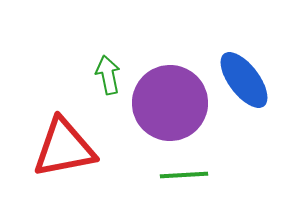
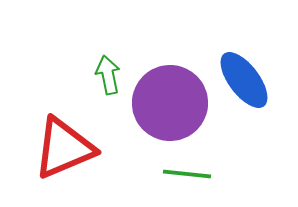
red triangle: rotated 12 degrees counterclockwise
green line: moved 3 px right, 1 px up; rotated 9 degrees clockwise
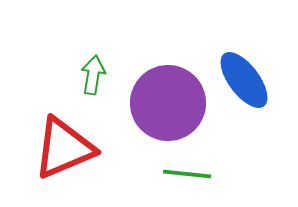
green arrow: moved 15 px left; rotated 21 degrees clockwise
purple circle: moved 2 px left
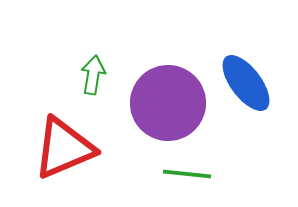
blue ellipse: moved 2 px right, 3 px down
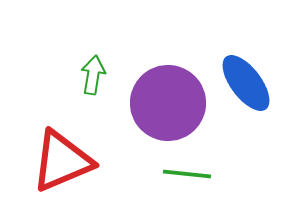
red triangle: moved 2 px left, 13 px down
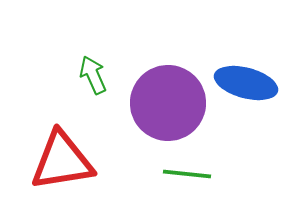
green arrow: rotated 33 degrees counterclockwise
blue ellipse: rotated 38 degrees counterclockwise
red triangle: rotated 14 degrees clockwise
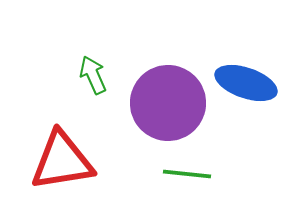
blue ellipse: rotated 4 degrees clockwise
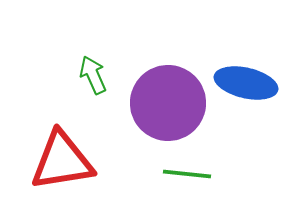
blue ellipse: rotated 6 degrees counterclockwise
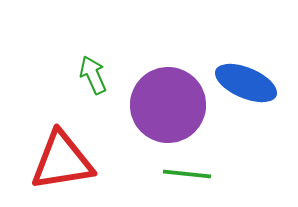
blue ellipse: rotated 10 degrees clockwise
purple circle: moved 2 px down
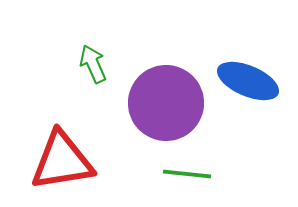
green arrow: moved 11 px up
blue ellipse: moved 2 px right, 2 px up
purple circle: moved 2 px left, 2 px up
